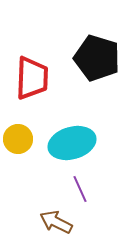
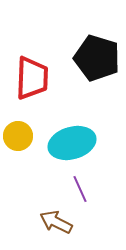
yellow circle: moved 3 px up
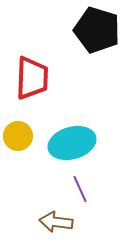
black pentagon: moved 28 px up
brown arrow: rotated 20 degrees counterclockwise
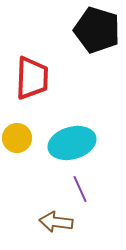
yellow circle: moved 1 px left, 2 px down
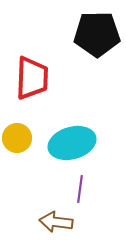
black pentagon: moved 4 px down; rotated 18 degrees counterclockwise
purple line: rotated 32 degrees clockwise
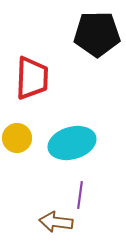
purple line: moved 6 px down
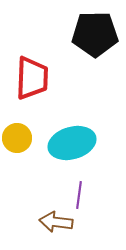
black pentagon: moved 2 px left
purple line: moved 1 px left
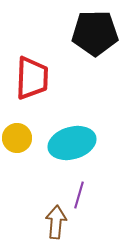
black pentagon: moved 1 px up
purple line: rotated 8 degrees clockwise
brown arrow: rotated 88 degrees clockwise
